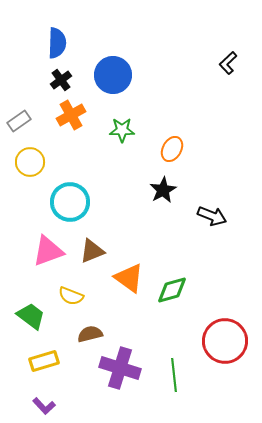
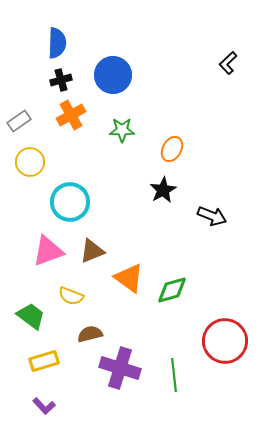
black cross: rotated 20 degrees clockwise
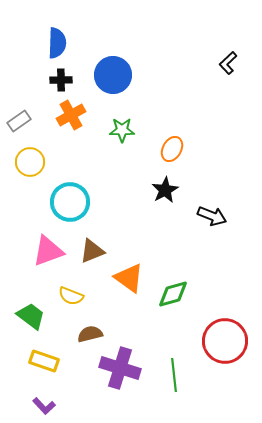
black cross: rotated 15 degrees clockwise
black star: moved 2 px right
green diamond: moved 1 px right, 4 px down
yellow rectangle: rotated 36 degrees clockwise
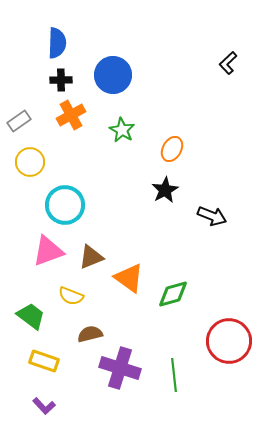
green star: rotated 30 degrees clockwise
cyan circle: moved 5 px left, 3 px down
brown triangle: moved 1 px left, 6 px down
red circle: moved 4 px right
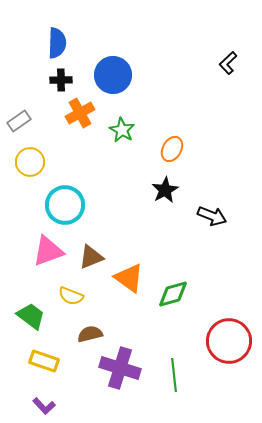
orange cross: moved 9 px right, 2 px up
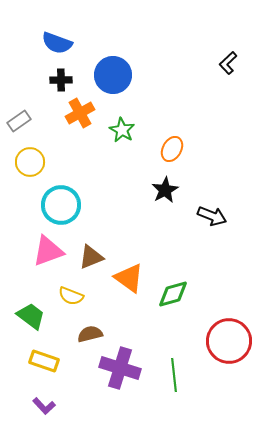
blue semicircle: rotated 108 degrees clockwise
cyan circle: moved 4 px left
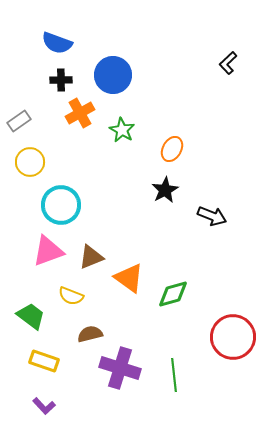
red circle: moved 4 px right, 4 px up
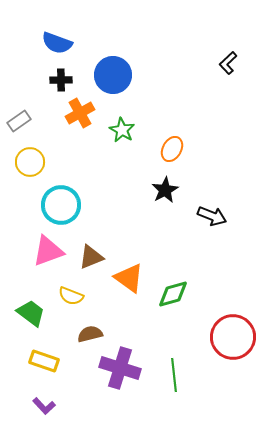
green trapezoid: moved 3 px up
